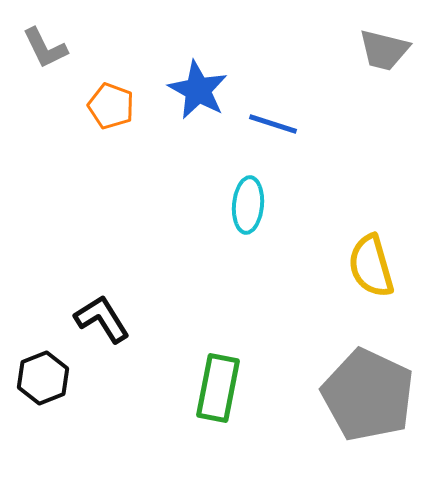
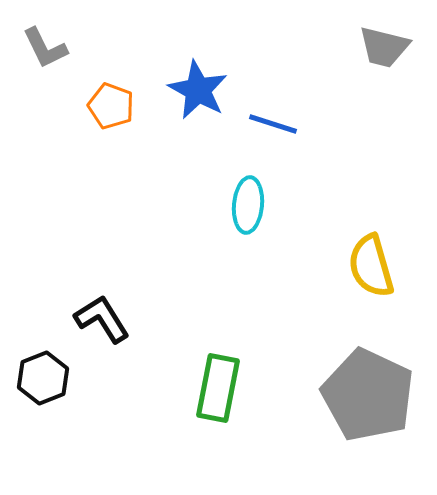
gray trapezoid: moved 3 px up
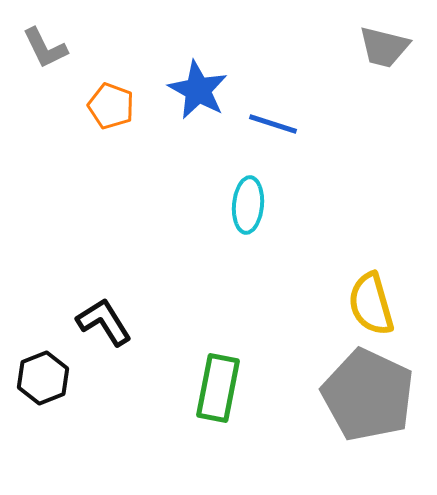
yellow semicircle: moved 38 px down
black L-shape: moved 2 px right, 3 px down
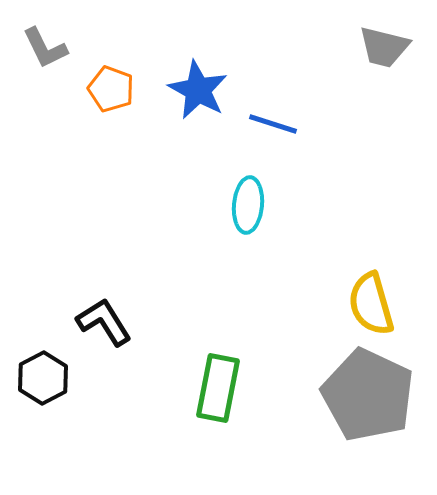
orange pentagon: moved 17 px up
black hexagon: rotated 6 degrees counterclockwise
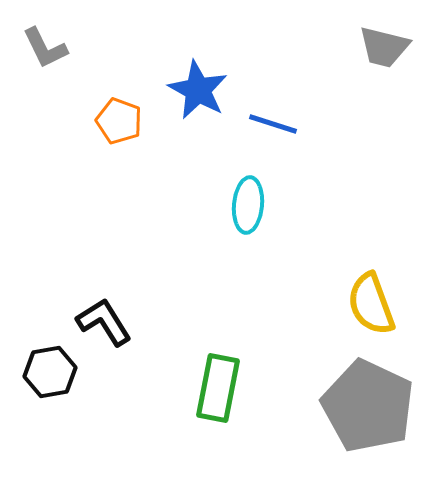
orange pentagon: moved 8 px right, 32 px down
yellow semicircle: rotated 4 degrees counterclockwise
black hexagon: moved 7 px right, 6 px up; rotated 18 degrees clockwise
gray pentagon: moved 11 px down
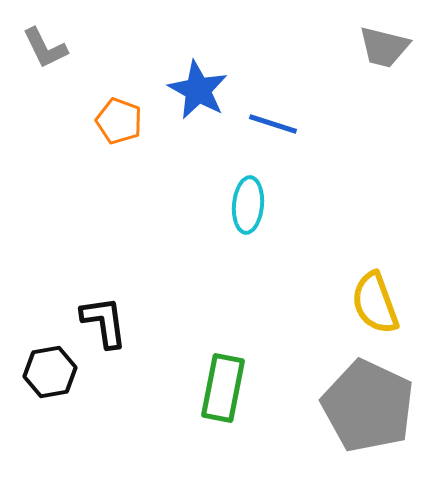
yellow semicircle: moved 4 px right, 1 px up
black L-shape: rotated 24 degrees clockwise
green rectangle: moved 5 px right
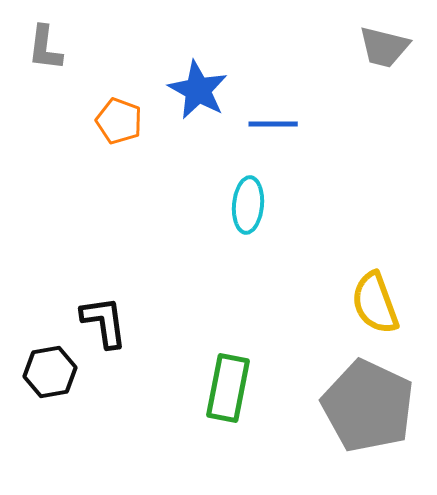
gray L-shape: rotated 33 degrees clockwise
blue line: rotated 18 degrees counterclockwise
green rectangle: moved 5 px right
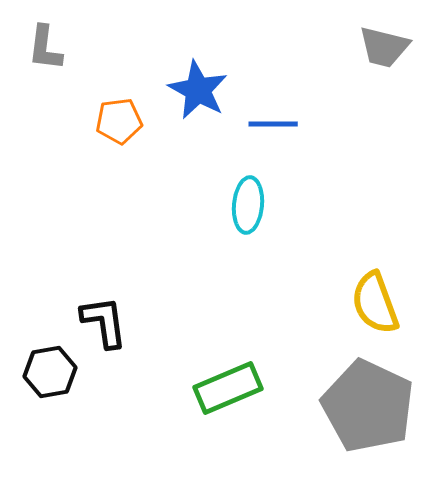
orange pentagon: rotated 27 degrees counterclockwise
green rectangle: rotated 56 degrees clockwise
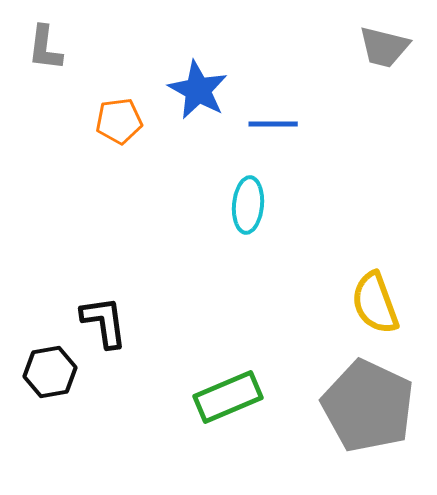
green rectangle: moved 9 px down
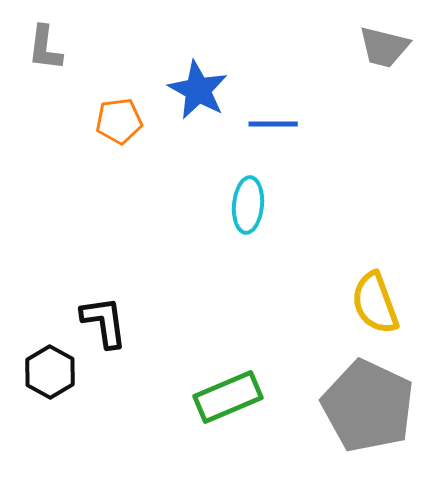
black hexagon: rotated 21 degrees counterclockwise
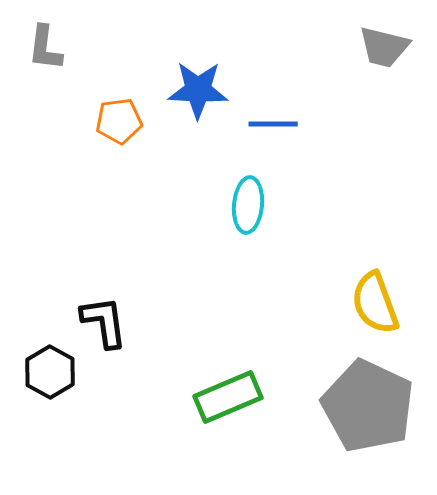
blue star: rotated 26 degrees counterclockwise
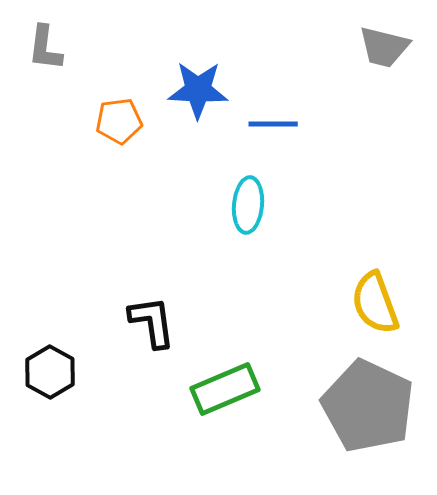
black L-shape: moved 48 px right
green rectangle: moved 3 px left, 8 px up
